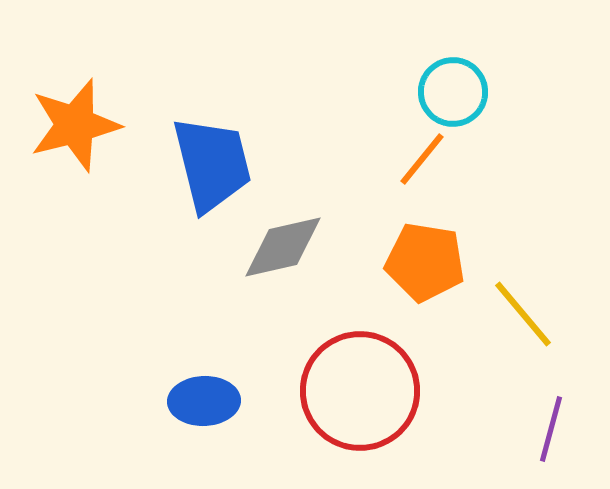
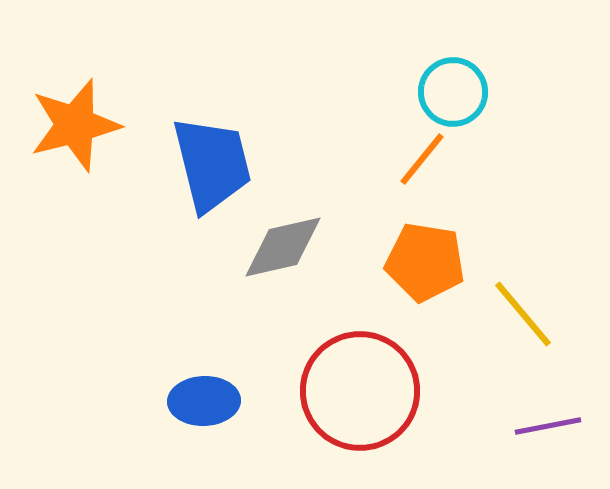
purple line: moved 3 px left, 3 px up; rotated 64 degrees clockwise
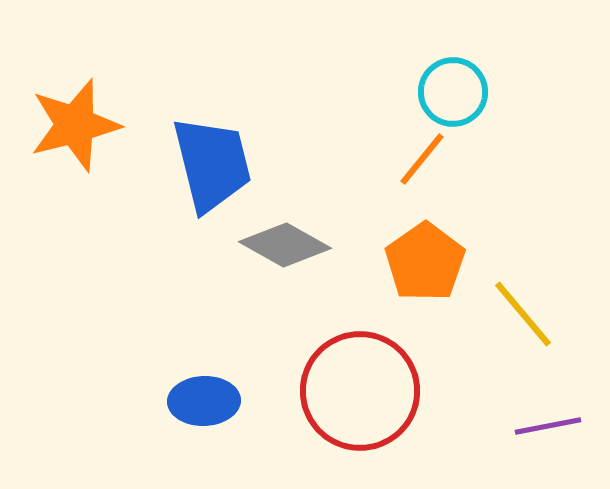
gray diamond: moved 2 px right, 2 px up; rotated 42 degrees clockwise
orange pentagon: rotated 28 degrees clockwise
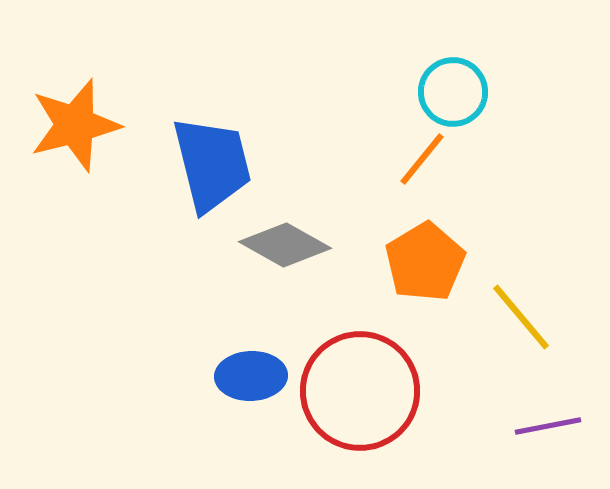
orange pentagon: rotated 4 degrees clockwise
yellow line: moved 2 px left, 3 px down
blue ellipse: moved 47 px right, 25 px up
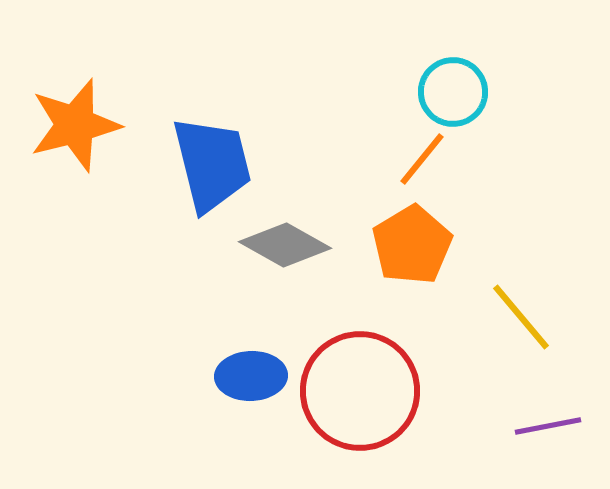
orange pentagon: moved 13 px left, 17 px up
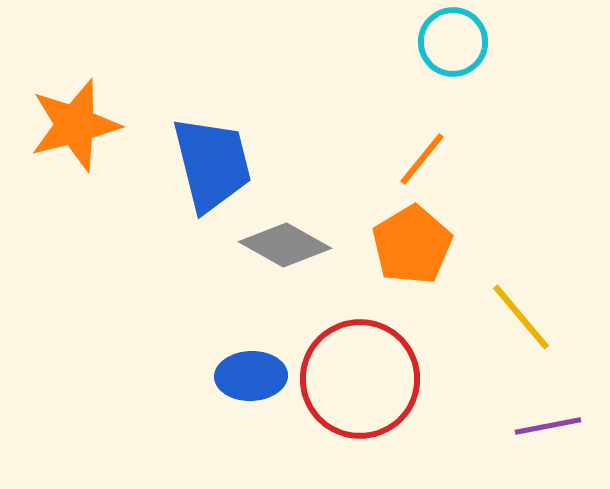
cyan circle: moved 50 px up
red circle: moved 12 px up
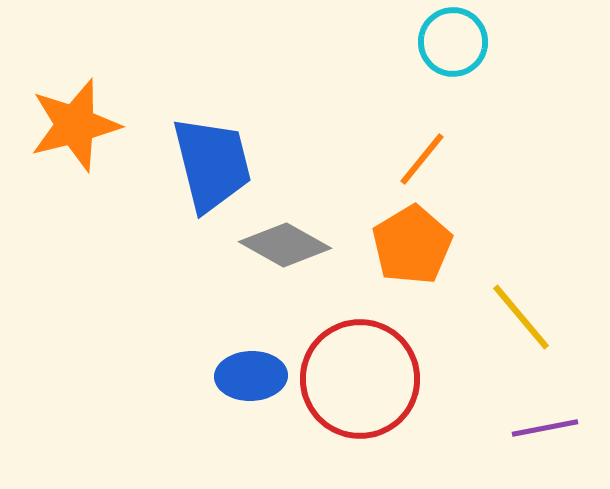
purple line: moved 3 px left, 2 px down
